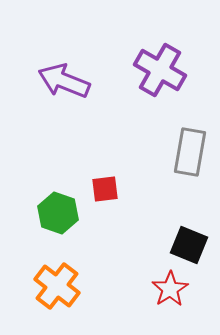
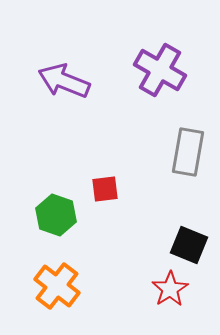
gray rectangle: moved 2 px left
green hexagon: moved 2 px left, 2 px down
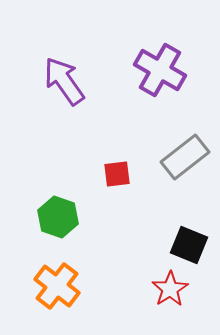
purple arrow: rotated 33 degrees clockwise
gray rectangle: moved 3 px left, 5 px down; rotated 42 degrees clockwise
red square: moved 12 px right, 15 px up
green hexagon: moved 2 px right, 2 px down
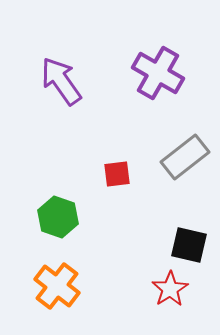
purple cross: moved 2 px left, 3 px down
purple arrow: moved 3 px left
black square: rotated 9 degrees counterclockwise
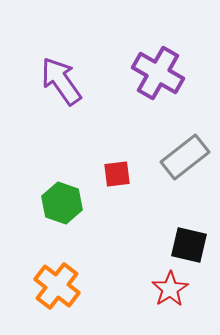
green hexagon: moved 4 px right, 14 px up
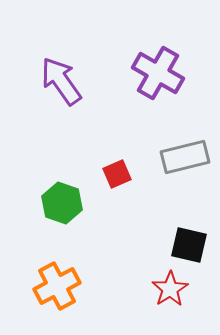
gray rectangle: rotated 24 degrees clockwise
red square: rotated 16 degrees counterclockwise
orange cross: rotated 24 degrees clockwise
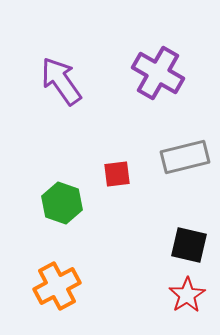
red square: rotated 16 degrees clockwise
red star: moved 17 px right, 6 px down
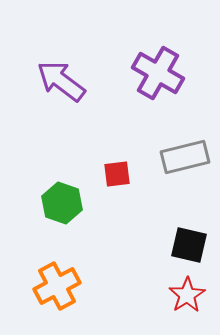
purple arrow: rotated 18 degrees counterclockwise
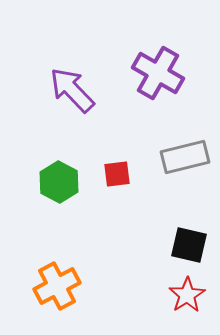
purple arrow: moved 11 px right, 9 px down; rotated 9 degrees clockwise
green hexagon: moved 3 px left, 21 px up; rotated 9 degrees clockwise
